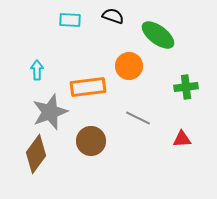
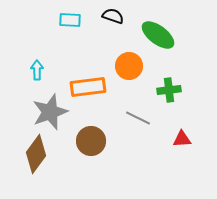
green cross: moved 17 px left, 3 px down
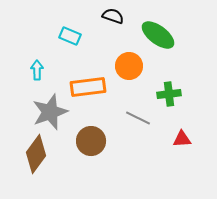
cyan rectangle: moved 16 px down; rotated 20 degrees clockwise
green cross: moved 4 px down
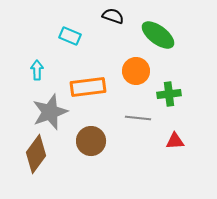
orange circle: moved 7 px right, 5 px down
gray line: rotated 20 degrees counterclockwise
red triangle: moved 7 px left, 2 px down
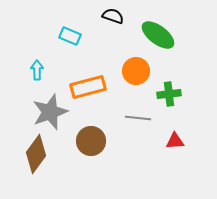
orange rectangle: rotated 8 degrees counterclockwise
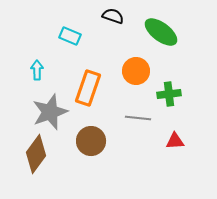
green ellipse: moved 3 px right, 3 px up
orange rectangle: moved 1 px down; rotated 56 degrees counterclockwise
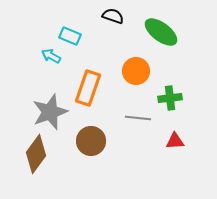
cyan arrow: moved 14 px right, 14 px up; rotated 60 degrees counterclockwise
green cross: moved 1 px right, 4 px down
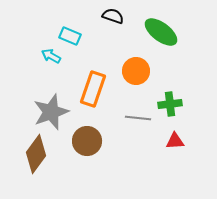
orange rectangle: moved 5 px right, 1 px down
green cross: moved 6 px down
gray star: moved 1 px right
brown circle: moved 4 px left
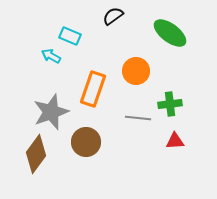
black semicircle: rotated 55 degrees counterclockwise
green ellipse: moved 9 px right, 1 px down
brown circle: moved 1 px left, 1 px down
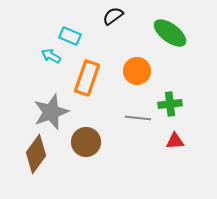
orange circle: moved 1 px right
orange rectangle: moved 6 px left, 11 px up
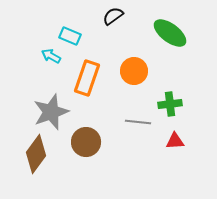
orange circle: moved 3 px left
gray line: moved 4 px down
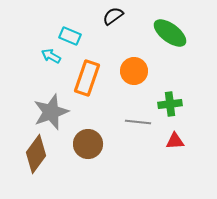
brown circle: moved 2 px right, 2 px down
